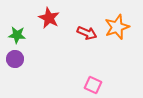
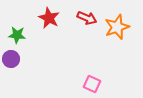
red arrow: moved 15 px up
purple circle: moved 4 px left
pink square: moved 1 px left, 1 px up
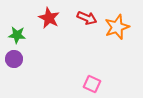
purple circle: moved 3 px right
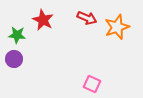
red star: moved 6 px left, 2 px down
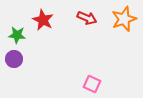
orange star: moved 7 px right, 8 px up
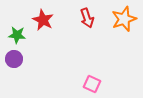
red arrow: rotated 48 degrees clockwise
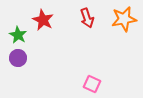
orange star: rotated 10 degrees clockwise
green star: moved 1 px right; rotated 24 degrees clockwise
purple circle: moved 4 px right, 1 px up
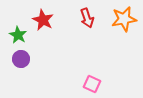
purple circle: moved 3 px right, 1 px down
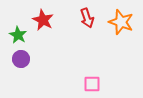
orange star: moved 3 px left, 3 px down; rotated 30 degrees clockwise
pink square: rotated 24 degrees counterclockwise
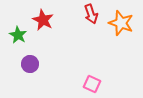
red arrow: moved 4 px right, 4 px up
orange star: moved 1 px down
purple circle: moved 9 px right, 5 px down
pink square: rotated 24 degrees clockwise
